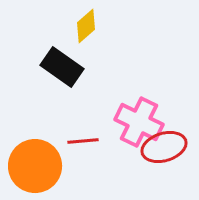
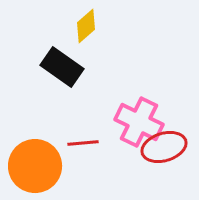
red line: moved 2 px down
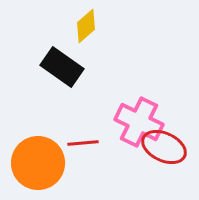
red ellipse: rotated 42 degrees clockwise
orange circle: moved 3 px right, 3 px up
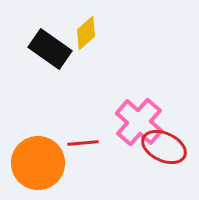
yellow diamond: moved 7 px down
black rectangle: moved 12 px left, 18 px up
pink cross: rotated 15 degrees clockwise
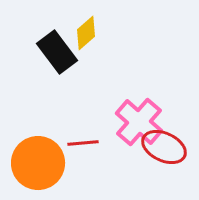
black rectangle: moved 7 px right, 3 px down; rotated 18 degrees clockwise
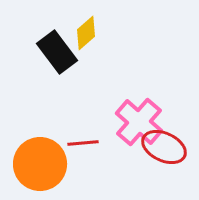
orange circle: moved 2 px right, 1 px down
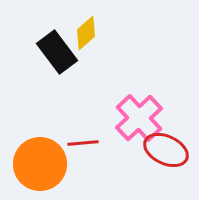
pink cross: moved 4 px up; rotated 6 degrees clockwise
red ellipse: moved 2 px right, 3 px down
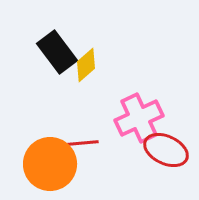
yellow diamond: moved 32 px down
pink cross: rotated 18 degrees clockwise
orange circle: moved 10 px right
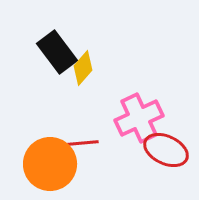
yellow diamond: moved 3 px left, 3 px down; rotated 8 degrees counterclockwise
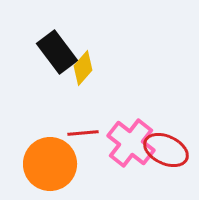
pink cross: moved 8 px left, 25 px down; rotated 27 degrees counterclockwise
red line: moved 10 px up
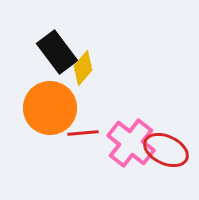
orange circle: moved 56 px up
